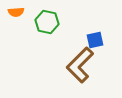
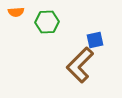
green hexagon: rotated 15 degrees counterclockwise
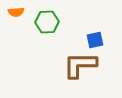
brown L-shape: rotated 45 degrees clockwise
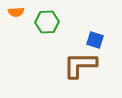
blue square: rotated 30 degrees clockwise
